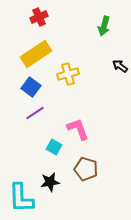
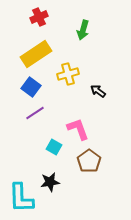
green arrow: moved 21 px left, 4 px down
black arrow: moved 22 px left, 25 px down
brown pentagon: moved 3 px right, 8 px up; rotated 20 degrees clockwise
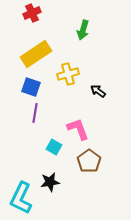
red cross: moved 7 px left, 4 px up
blue square: rotated 18 degrees counterclockwise
purple line: rotated 48 degrees counterclockwise
cyan L-shape: rotated 28 degrees clockwise
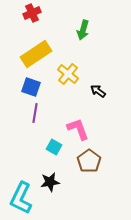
yellow cross: rotated 35 degrees counterclockwise
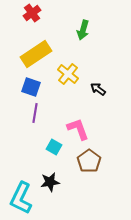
red cross: rotated 12 degrees counterclockwise
black arrow: moved 2 px up
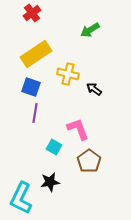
green arrow: moved 7 px right; rotated 42 degrees clockwise
yellow cross: rotated 25 degrees counterclockwise
black arrow: moved 4 px left
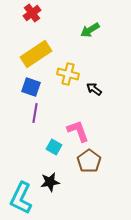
pink L-shape: moved 2 px down
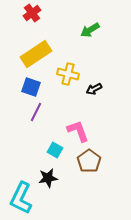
black arrow: rotated 63 degrees counterclockwise
purple line: moved 1 px right, 1 px up; rotated 18 degrees clockwise
cyan square: moved 1 px right, 3 px down
black star: moved 2 px left, 4 px up
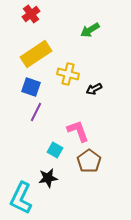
red cross: moved 1 px left, 1 px down
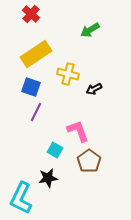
red cross: rotated 12 degrees counterclockwise
